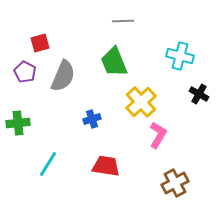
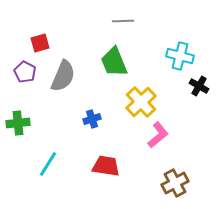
black cross: moved 8 px up
pink L-shape: rotated 20 degrees clockwise
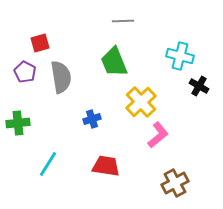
gray semicircle: moved 2 px left, 1 px down; rotated 32 degrees counterclockwise
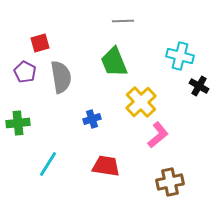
brown cross: moved 5 px left, 1 px up; rotated 16 degrees clockwise
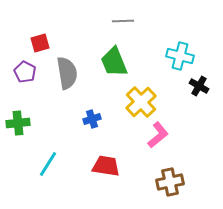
gray semicircle: moved 6 px right, 4 px up
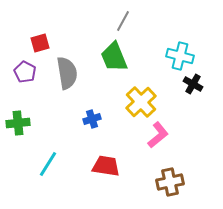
gray line: rotated 60 degrees counterclockwise
green trapezoid: moved 5 px up
black cross: moved 6 px left, 2 px up
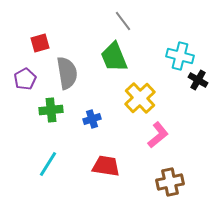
gray line: rotated 65 degrees counterclockwise
purple pentagon: moved 7 px down; rotated 15 degrees clockwise
black cross: moved 5 px right, 4 px up
yellow cross: moved 1 px left, 4 px up
green cross: moved 33 px right, 13 px up
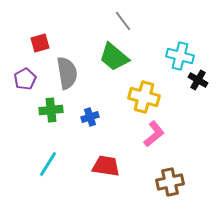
green trapezoid: rotated 28 degrees counterclockwise
yellow cross: moved 4 px right, 1 px up; rotated 32 degrees counterclockwise
blue cross: moved 2 px left, 2 px up
pink L-shape: moved 4 px left, 1 px up
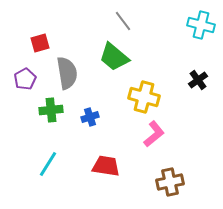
cyan cross: moved 21 px right, 31 px up
black cross: rotated 24 degrees clockwise
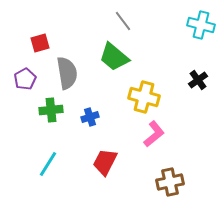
red trapezoid: moved 1 px left, 4 px up; rotated 72 degrees counterclockwise
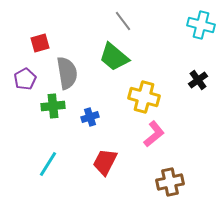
green cross: moved 2 px right, 4 px up
